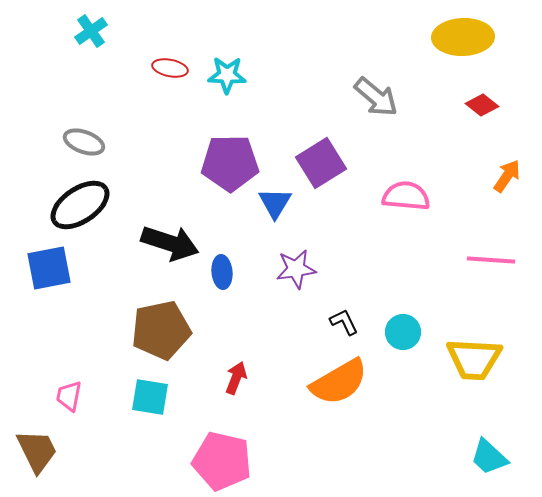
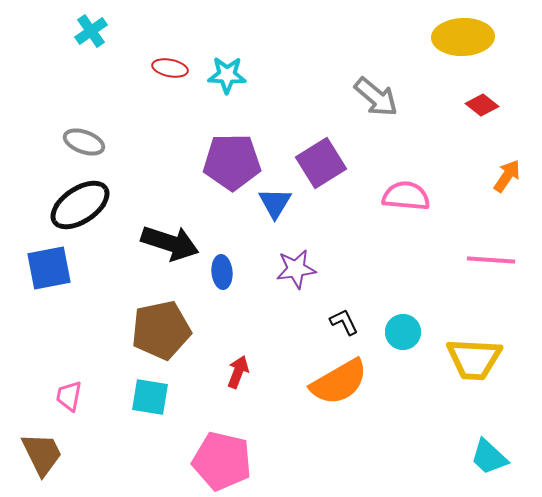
purple pentagon: moved 2 px right, 1 px up
red arrow: moved 2 px right, 6 px up
brown trapezoid: moved 5 px right, 3 px down
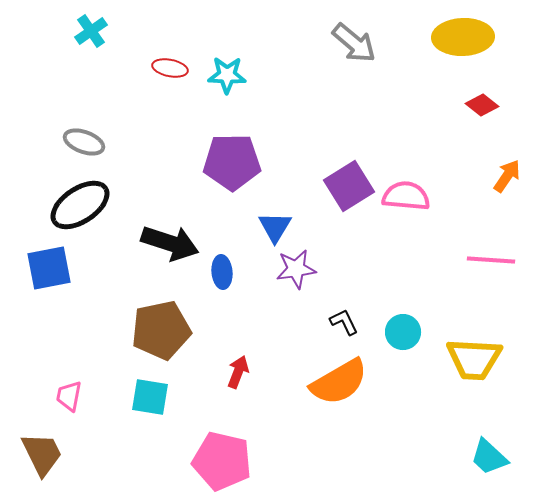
gray arrow: moved 22 px left, 54 px up
purple square: moved 28 px right, 23 px down
blue triangle: moved 24 px down
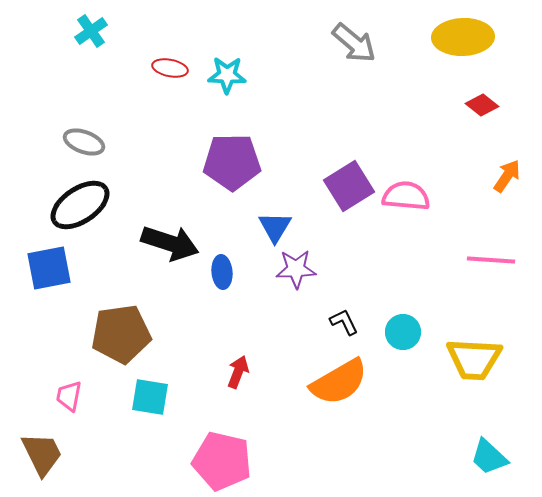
purple star: rotated 6 degrees clockwise
brown pentagon: moved 40 px left, 4 px down; rotated 4 degrees clockwise
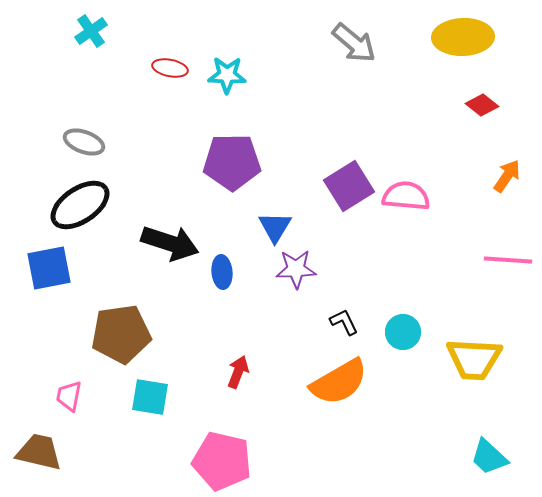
pink line: moved 17 px right
brown trapezoid: moved 3 px left, 2 px up; rotated 51 degrees counterclockwise
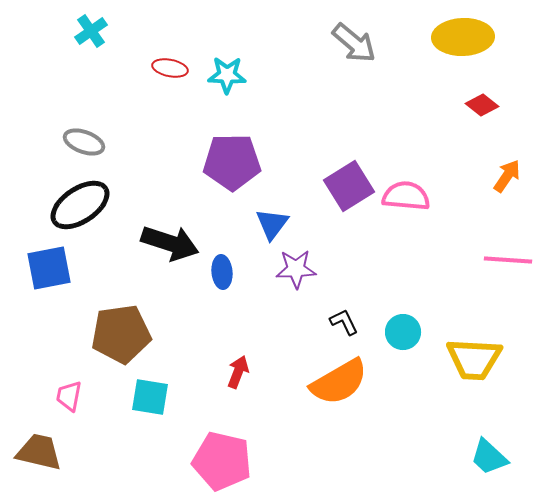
blue triangle: moved 3 px left, 3 px up; rotated 6 degrees clockwise
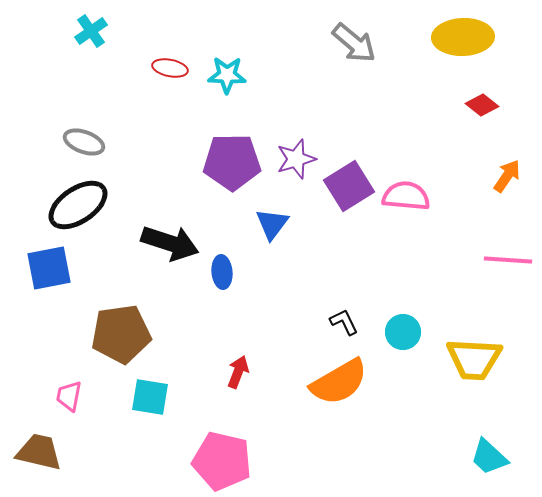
black ellipse: moved 2 px left
purple star: moved 110 px up; rotated 15 degrees counterclockwise
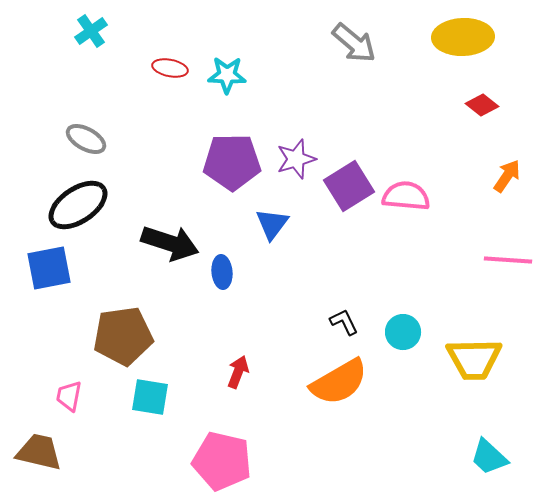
gray ellipse: moved 2 px right, 3 px up; rotated 9 degrees clockwise
brown pentagon: moved 2 px right, 2 px down
yellow trapezoid: rotated 4 degrees counterclockwise
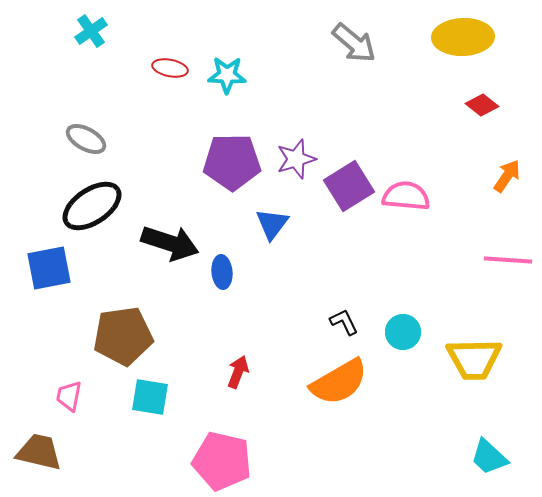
black ellipse: moved 14 px right, 1 px down
